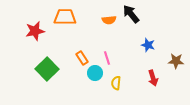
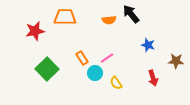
pink line: rotated 72 degrees clockwise
yellow semicircle: rotated 40 degrees counterclockwise
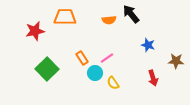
yellow semicircle: moved 3 px left
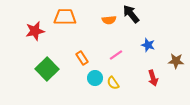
pink line: moved 9 px right, 3 px up
cyan circle: moved 5 px down
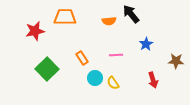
orange semicircle: moved 1 px down
blue star: moved 2 px left, 1 px up; rotated 24 degrees clockwise
pink line: rotated 32 degrees clockwise
red arrow: moved 2 px down
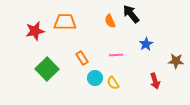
orange trapezoid: moved 5 px down
orange semicircle: moved 1 px right; rotated 72 degrees clockwise
red arrow: moved 2 px right, 1 px down
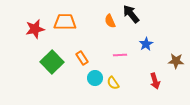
red star: moved 2 px up
pink line: moved 4 px right
green square: moved 5 px right, 7 px up
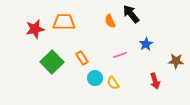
orange trapezoid: moved 1 px left
pink line: rotated 16 degrees counterclockwise
